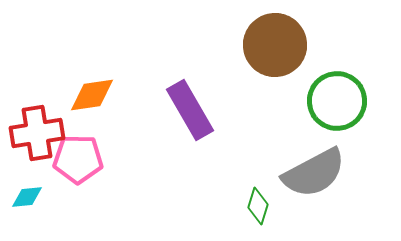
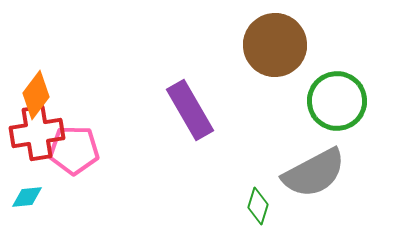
orange diamond: moved 56 px left; rotated 45 degrees counterclockwise
pink pentagon: moved 4 px left, 9 px up
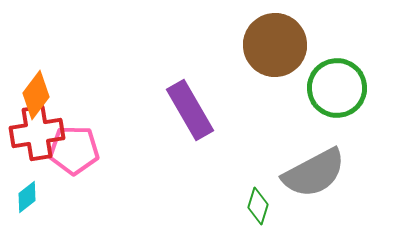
green circle: moved 13 px up
cyan diamond: rotated 32 degrees counterclockwise
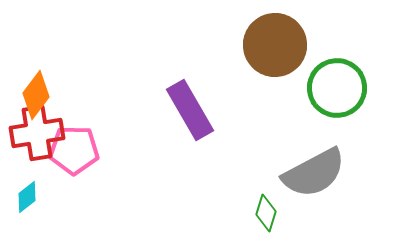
green diamond: moved 8 px right, 7 px down
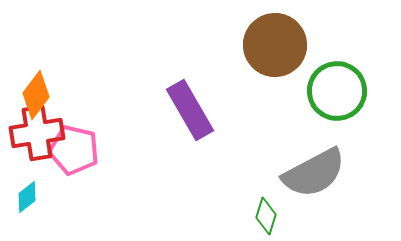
green circle: moved 3 px down
pink pentagon: rotated 12 degrees clockwise
green diamond: moved 3 px down
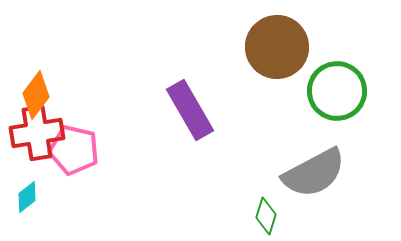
brown circle: moved 2 px right, 2 px down
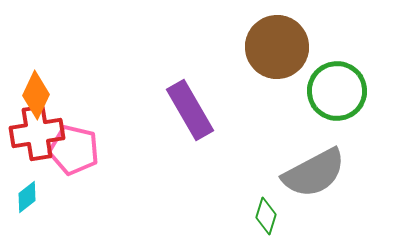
orange diamond: rotated 12 degrees counterclockwise
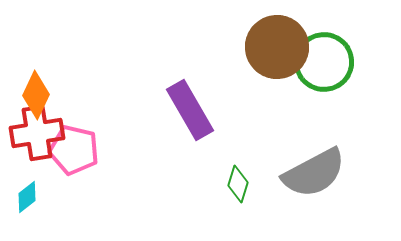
green circle: moved 13 px left, 29 px up
green diamond: moved 28 px left, 32 px up
